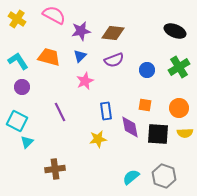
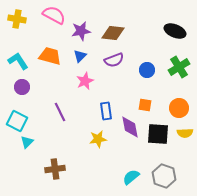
yellow cross: rotated 24 degrees counterclockwise
orange trapezoid: moved 1 px right, 1 px up
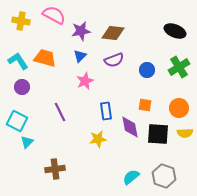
yellow cross: moved 4 px right, 2 px down
orange trapezoid: moved 5 px left, 2 px down
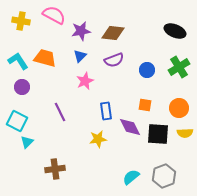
purple diamond: rotated 15 degrees counterclockwise
gray hexagon: rotated 20 degrees clockwise
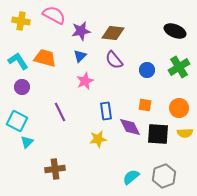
purple semicircle: rotated 72 degrees clockwise
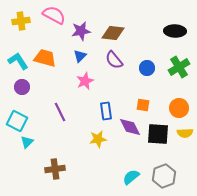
yellow cross: rotated 18 degrees counterclockwise
black ellipse: rotated 20 degrees counterclockwise
blue circle: moved 2 px up
orange square: moved 2 px left
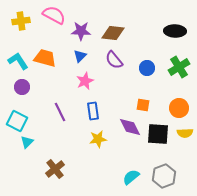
purple star: rotated 12 degrees clockwise
blue rectangle: moved 13 px left
brown cross: rotated 30 degrees counterclockwise
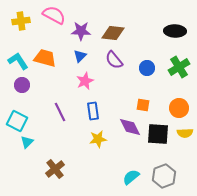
purple circle: moved 2 px up
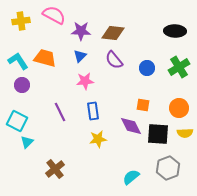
pink star: rotated 18 degrees clockwise
purple diamond: moved 1 px right, 1 px up
gray hexagon: moved 4 px right, 8 px up
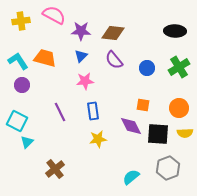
blue triangle: moved 1 px right
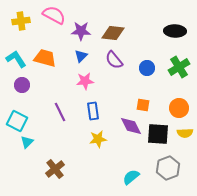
cyan L-shape: moved 2 px left, 2 px up
